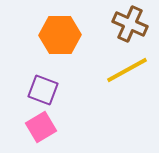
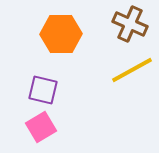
orange hexagon: moved 1 px right, 1 px up
yellow line: moved 5 px right
purple square: rotated 8 degrees counterclockwise
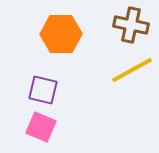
brown cross: moved 1 px right, 1 px down; rotated 12 degrees counterclockwise
pink square: rotated 36 degrees counterclockwise
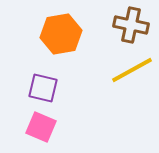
orange hexagon: rotated 9 degrees counterclockwise
purple square: moved 2 px up
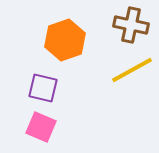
orange hexagon: moved 4 px right, 6 px down; rotated 9 degrees counterclockwise
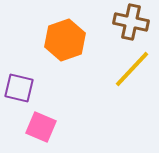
brown cross: moved 3 px up
yellow line: moved 1 px up; rotated 18 degrees counterclockwise
purple square: moved 24 px left
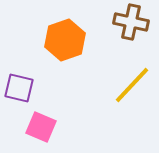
yellow line: moved 16 px down
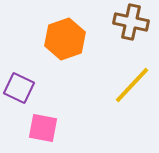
orange hexagon: moved 1 px up
purple square: rotated 12 degrees clockwise
pink square: moved 2 px right, 1 px down; rotated 12 degrees counterclockwise
